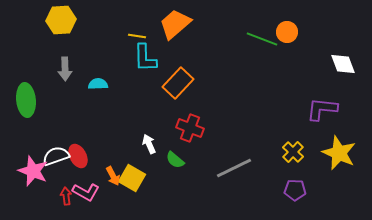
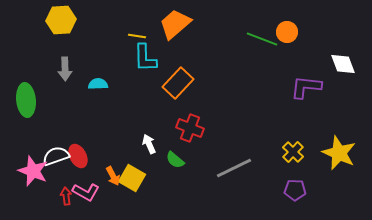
purple L-shape: moved 16 px left, 22 px up
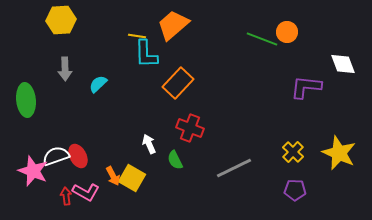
orange trapezoid: moved 2 px left, 1 px down
cyan L-shape: moved 1 px right, 4 px up
cyan semicircle: rotated 42 degrees counterclockwise
green semicircle: rotated 24 degrees clockwise
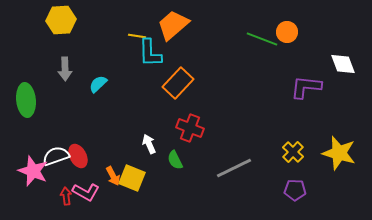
cyan L-shape: moved 4 px right, 1 px up
yellow star: rotated 8 degrees counterclockwise
yellow square: rotated 8 degrees counterclockwise
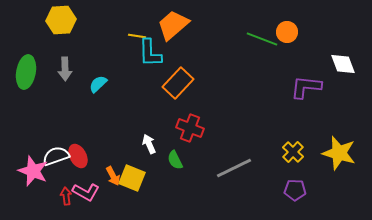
green ellipse: moved 28 px up; rotated 16 degrees clockwise
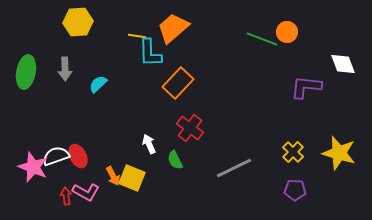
yellow hexagon: moved 17 px right, 2 px down
orange trapezoid: moved 3 px down
red cross: rotated 16 degrees clockwise
pink star: moved 4 px up
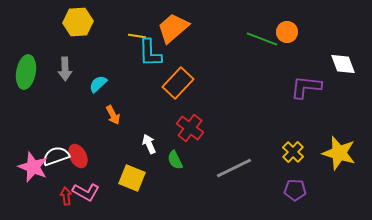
orange arrow: moved 61 px up
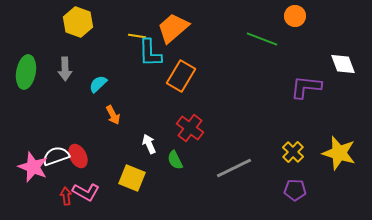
yellow hexagon: rotated 24 degrees clockwise
orange circle: moved 8 px right, 16 px up
orange rectangle: moved 3 px right, 7 px up; rotated 12 degrees counterclockwise
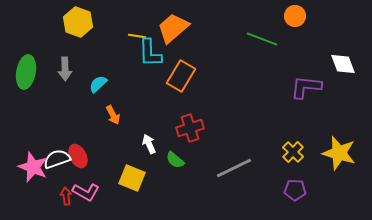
red cross: rotated 36 degrees clockwise
white semicircle: moved 1 px right, 3 px down
green semicircle: rotated 24 degrees counterclockwise
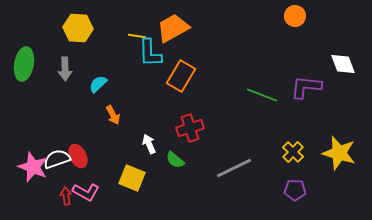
yellow hexagon: moved 6 px down; rotated 16 degrees counterclockwise
orange trapezoid: rotated 12 degrees clockwise
green line: moved 56 px down
green ellipse: moved 2 px left, 8 px up
